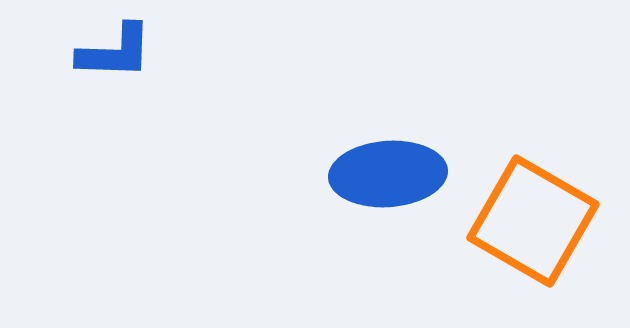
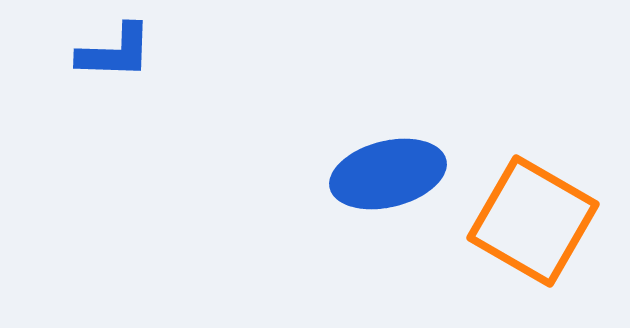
blue ellipse: rotated 10 degrees counterclockwise
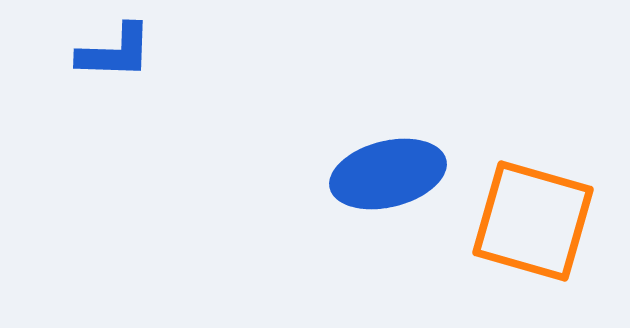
orange square: rotated 14 degrees counterclockwise
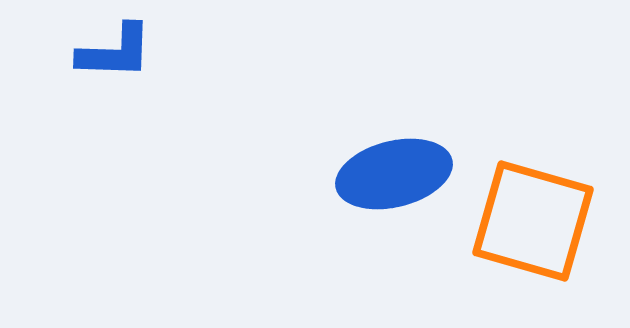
blue ellipse: moved 6 px right
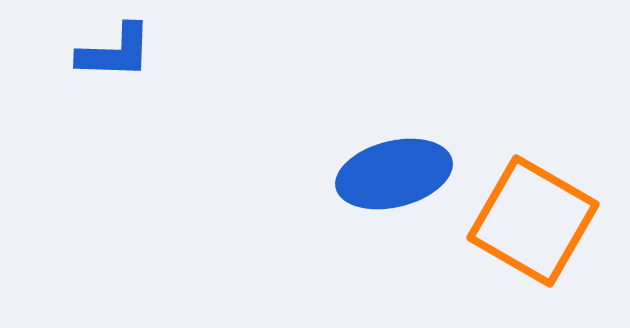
orange square: rotated 14 degrees clockwise
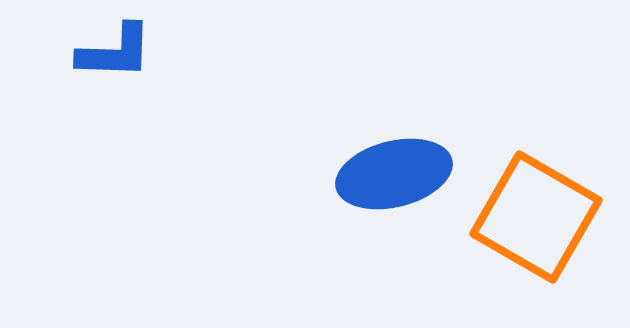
orange square: moved 3 px right, 4 px up
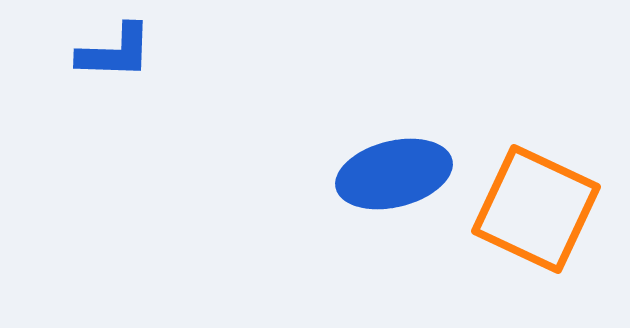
orange square: moved 8 px up; rotated 5 degrees counterclockwise
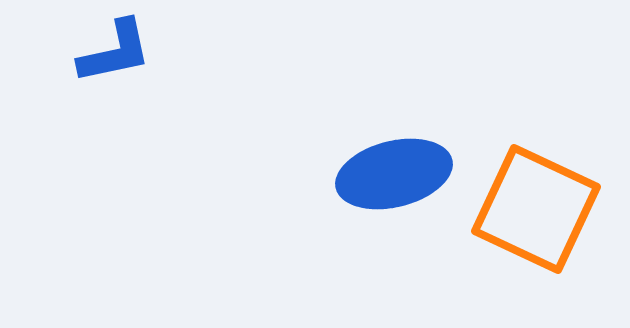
blue L-shape: rotated 14 degrees counterclockwise
